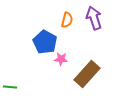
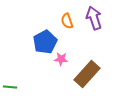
orange semicircle: moved 1 px down; rotated 147 degrees clockwise
blue pentagon: rotated 15 degrees clockwise
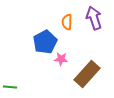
orange semicircle: moved 1 px down; rotated 21 degrees clockwise
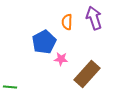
blue pentagon: moved 1 px left
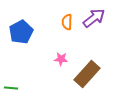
purple arrow: rotated 70 degrees clockwise
blue pentagon: moved 23 px left, 10 px up
green line: moved 1 px right, 1 px down
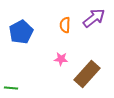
orange semicircle: moved 2 px left, 3 px down
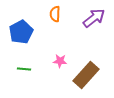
orange semicircle: moved 10 px left, 11 px up
pink star: moved 1 px left, 2 px down
brown rectangle: moved 1 px left, 1 px down
green line: moved 13 px right, 19 px up
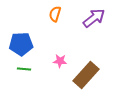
orange semicircle: rotated 14 degrees clockwise
blue pentagon: moved 12 px down; rotated 25 degrees clockwise
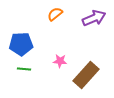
orange semicircle: rotated 35 degrees clockwise
purple arrow: rotated 15 degrees clockwise
